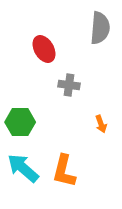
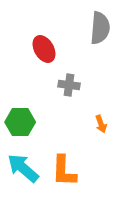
orange L-shape: rotated 12 degrees counterclockwise
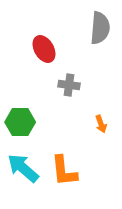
orange L-shape: rotated 8 degrees counterclockwise
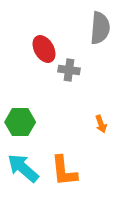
gray cross: moved 15 px up
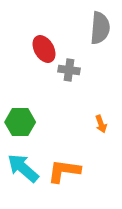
orange L-shape: rotated 104 degrees clockwise
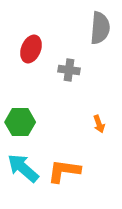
red ellipse: moved 13 px left; rotated 52 degrees clockwise
orange arrow: moved 2 px left
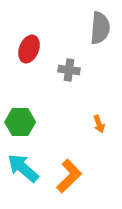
red ellipse: moved 2 px left
orange L-shape: moved 5 px right, 5 px down; rotated 128 degrees clockwise
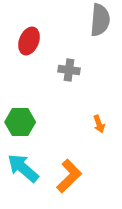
gray semicircle: moved 8 px up
red ellipse: moved 8 px up
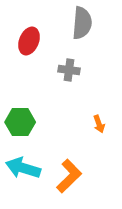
gray semicircle: moved 18 px left, 3 px down
cyan arrow: rotated 24 degrees counterclockwise
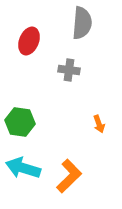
green hexagon: rotated 8 degrees clockwise
